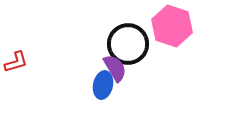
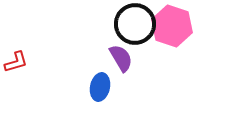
black circle: moved 7 px right, 20 px up
purple semicircle: moved 6 px right, 10 px up
blue ellipse: moved 3 px left, 2 px down
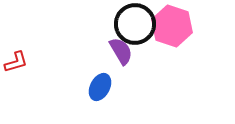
purple semicircle: moved 7 px up
blue ellipse: rotated 16 degrees clockwise
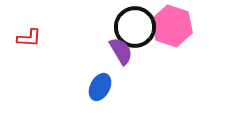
black circle: moved 3 px down
red L-shape: moved 13 px right, 24 px up; rotated 20 degrees clockwise
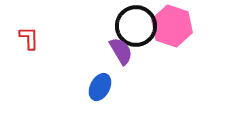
black circle: moved 1 px right, 1 px up
red L-shape: rotated 95 degrees counterclockwise
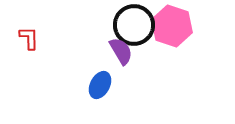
black circle: moved 2 px left, 1 px up
blue ellipse: moved 2 px up
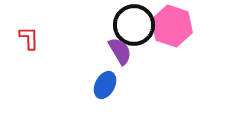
purple semicircle: moved 1 px left
blue ellipse: moved 5 px right
